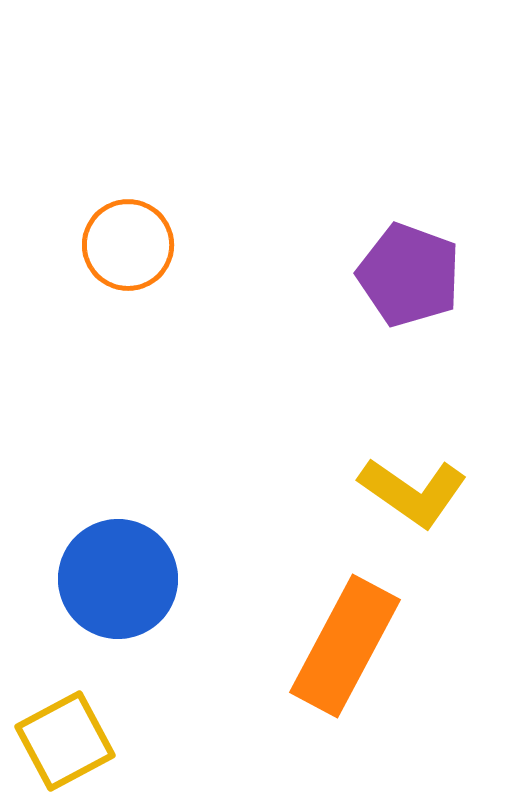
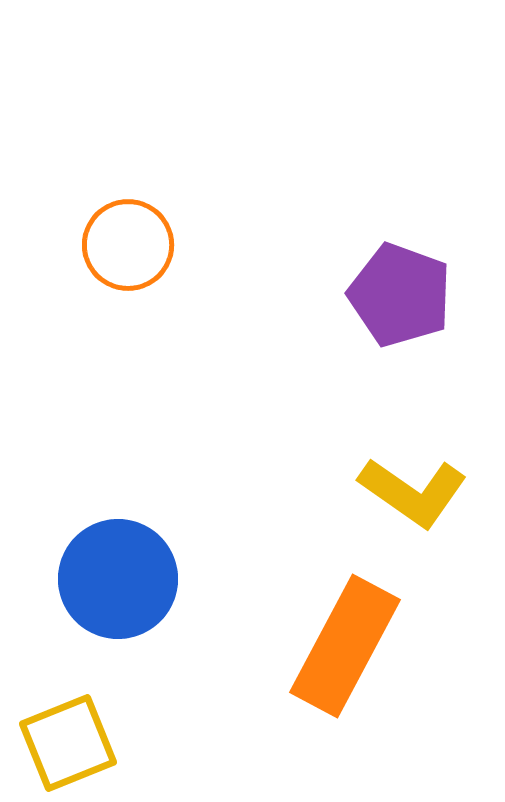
purple pentagon: moved 9 px left, 20 px down
yellow square: moved 3 px right, 2 px down; rotated 6 degrees clockwise
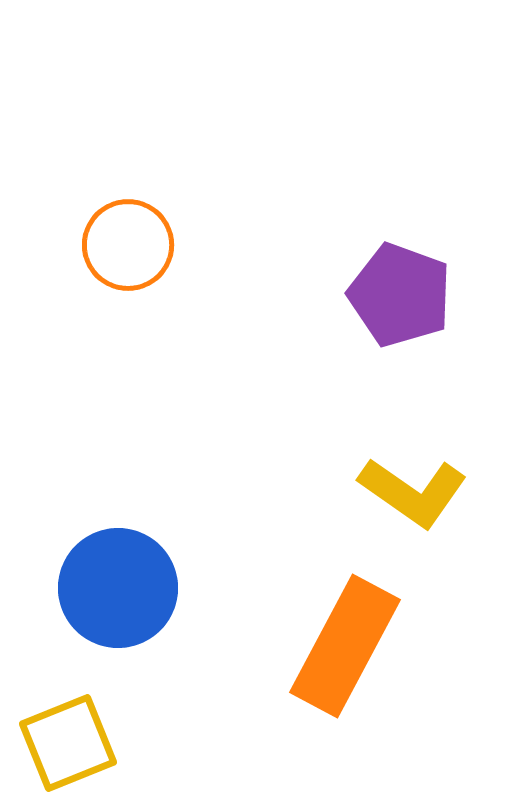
blue circle: moved 9 px down
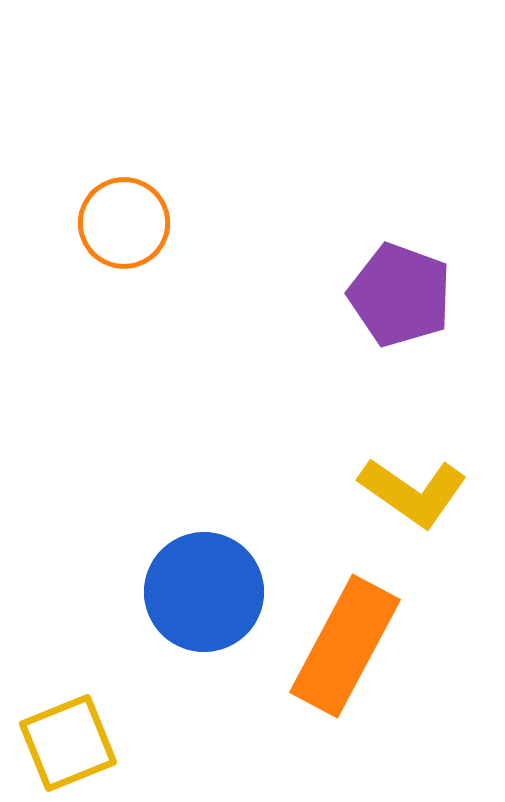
orange circle: moved 4 px left, 22 px up
blue circle: moved 86 px right, 4 px down
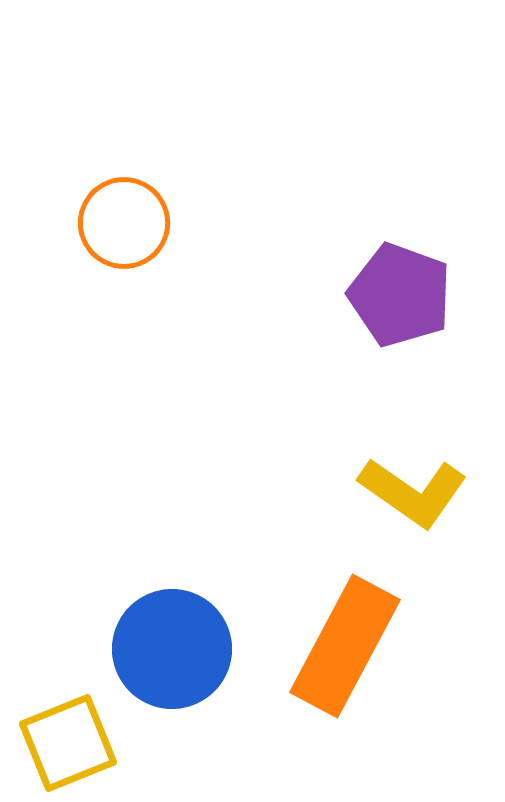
blue circle: moved 32 px left, 57 px down
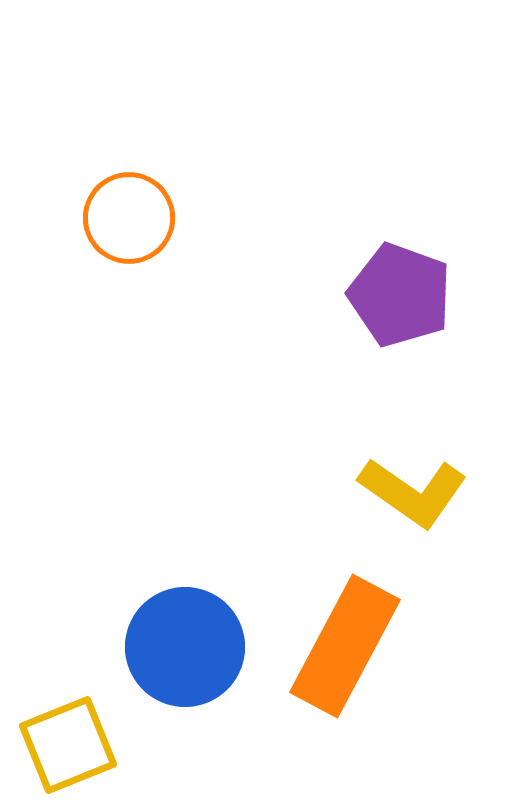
orange circle: moved 5 px right, 5 px up
blue circle: moved 13 px right, 2 px up
yellow square: moved 2 px down
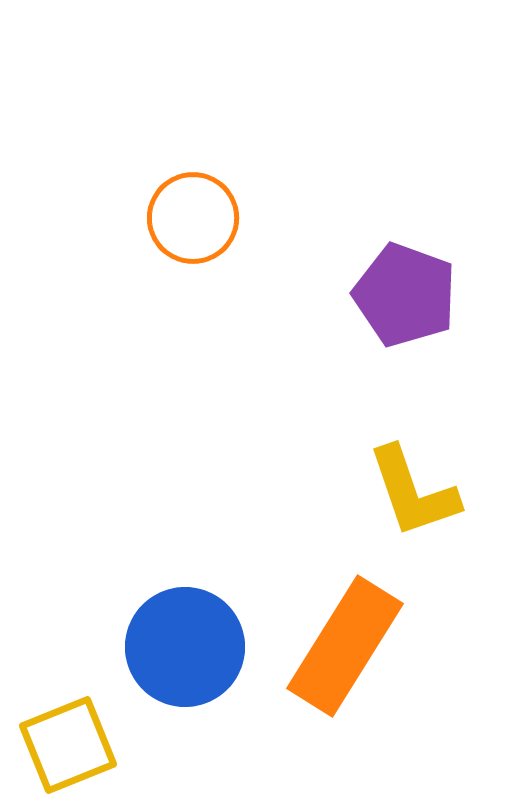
orange circle: moved 64 px right
purple pentagon: moved 5 px right
yellow L-shape: rotated 36 degrees clockwise
orange rectangle: rotated 4 degrees clockwise
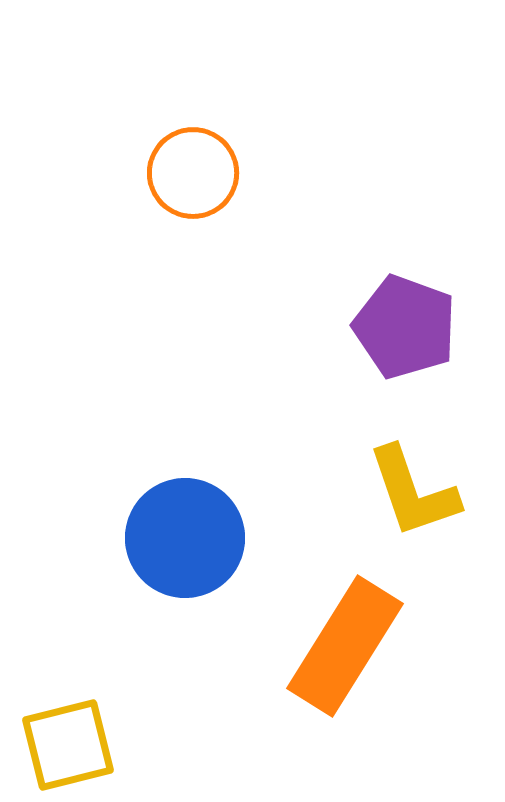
orange circle: moved 45 px up
purple pentagon: moved 32 px down
blue circle: moved 109 px up
yellow square: rotated 8 degrees clockwise
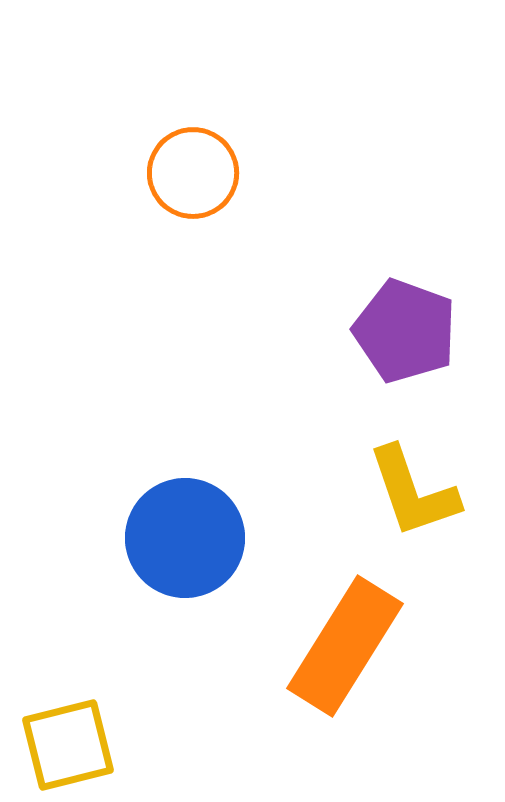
purple pentagon: moved 4 px down
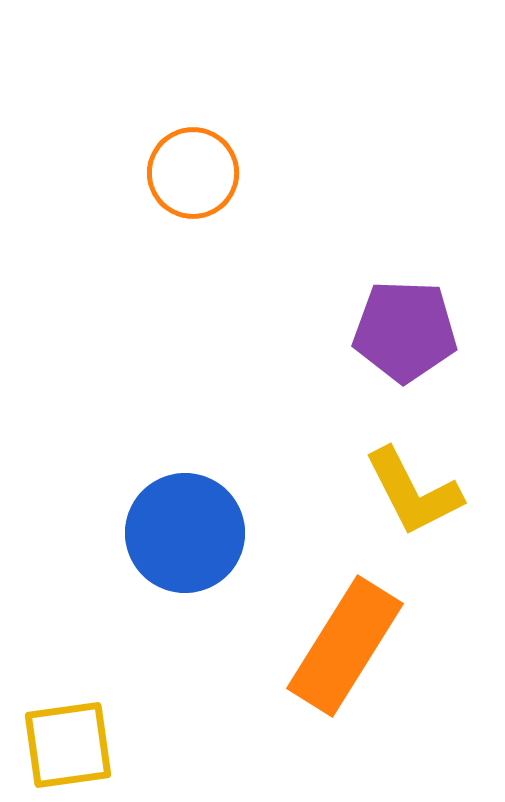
purple pentagon: rotated 18 degrees counterclockwise
yellow L-shape: rotated 8 degrees counterclockwise
blue circle: moved 5 px up
yellow square: rotated 6 degrees clockwise
